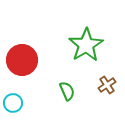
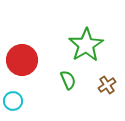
green semicircle: moved 1 px right, 11 px up
cyan circle: moved 2 px up
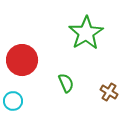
green star: moved 12 px up
green semicircle: moved 2 px left, 3 px down
brown cross: moved 2 px right, 7 px down; rotated 24 degrees counterclockwise
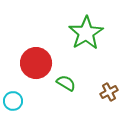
red circle: moved 14 px right, 3 px down
green semicircle: rotated 36 degrees counterclockwise
brown cross: rotated 30 degrees clockwise
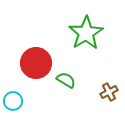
green semicircle: moved 3 px up
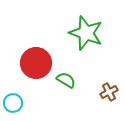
green star: rotated 20 degrees counterclockwise
cyan circle: moved 2 px down
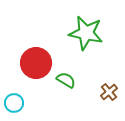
green star: rotated 8 degrees counterclockwise
brown cross: rotated 12 degrees counterclockwise
cyan circle: moved 1 px right
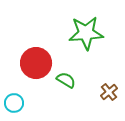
green star: rotated 16 degrees counterclockwise
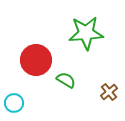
red circle: moved 3 px up
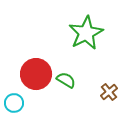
green star: rotated 24 degrees counterclockwise
red circle: moved 14 px down
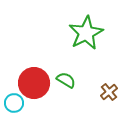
red circle: moved 2 px left, 9 px down
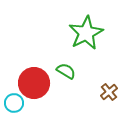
green semicircle: moved 9 px up
